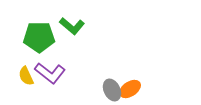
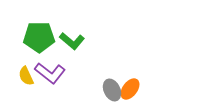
green L-shape: moved 15 px down
orange ellipse: rotated 20 degrees counterclockwise
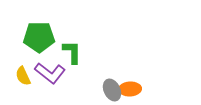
green L-shape: moved 11 px down; rotated 130 degrees counterclockwise
yellow semicircle: moved 3 px left
orange ellipse: rotated 50 degrees clockwise
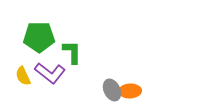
orange ellipse: moved 2 px down
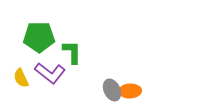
yellow semicircle: moved 2 px left, 2 px down
